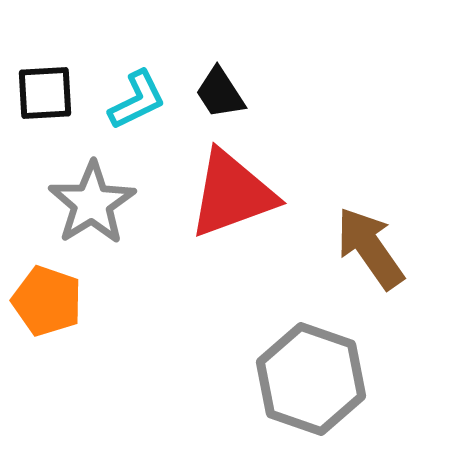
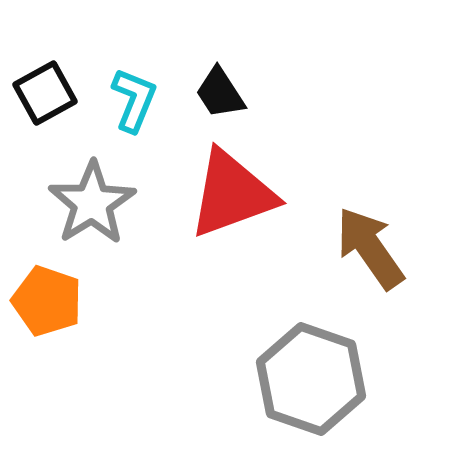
black square: rotated 26 degrees counterclockwise
cyan L-shape: moved 3 px left; rotated 42 degrees counterclockwise
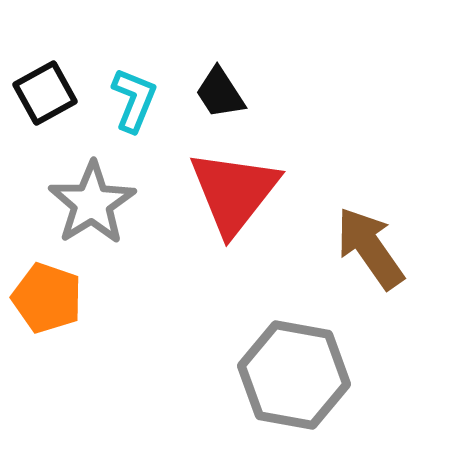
red triangle: moved 2 px right, 2 px up; rotated 32 degrees counterclockwise
orange pentagon: moved 3 px up
gray hexagon: moved 17 px left, 4 px up; rotated 9 degrees counterclockwise
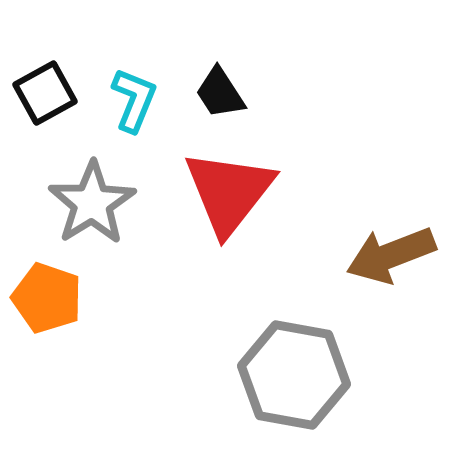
red triangle: moved 5 px left
brown arrow: moved 21 px right, 7 px down; rotated 76 degrees counterclockwise
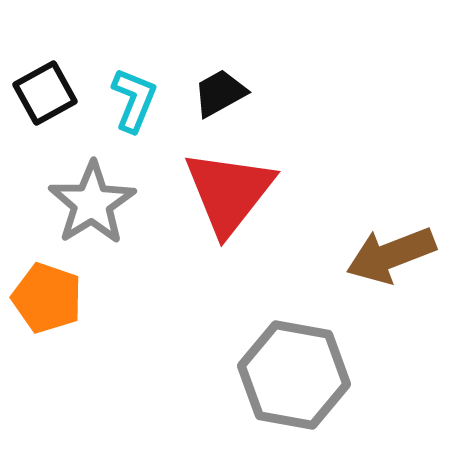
black trapezoid: rotated 94 degrees clockwise
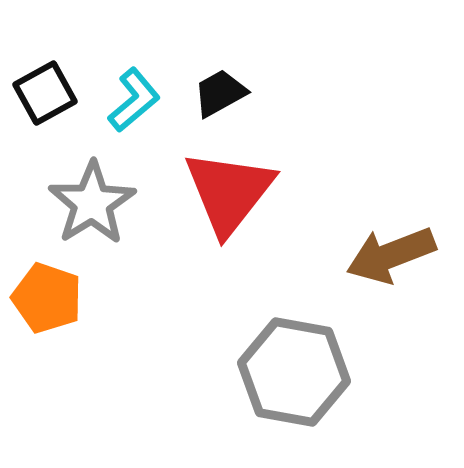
cyan L-shape: rotated 28 degrees clockwise
gray hexagon: moved 3 px up
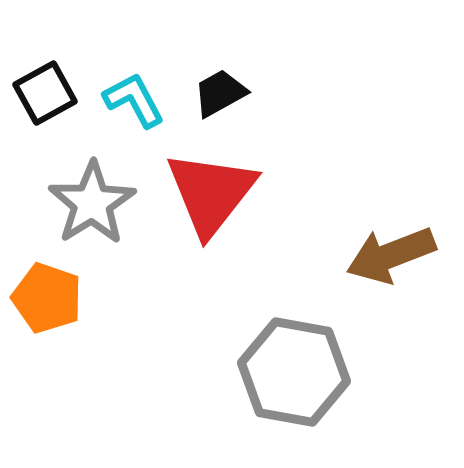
cyan L-shape: rotated 78 degrees counterclockwise
red triangle: moved 18 px left, 1 px down
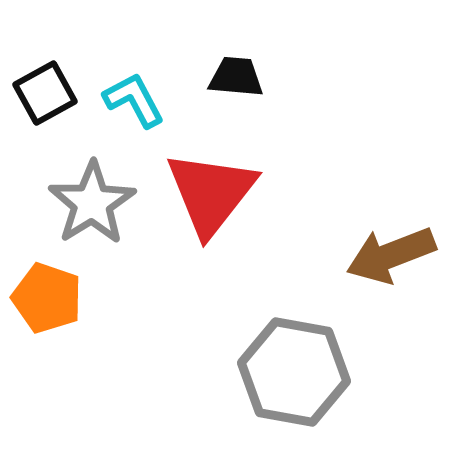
black trapezoid: moved 16 px right, 16 px up; rotated 34 degrees clockwise
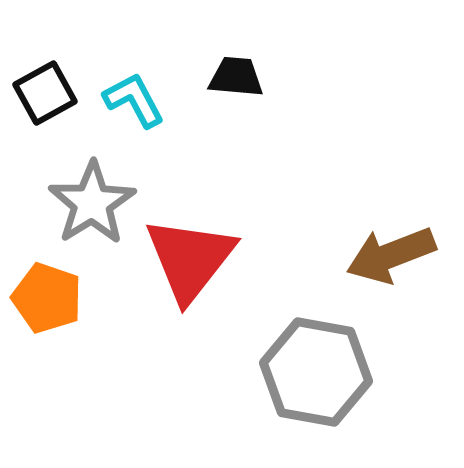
red triangle: moved 21 px left, 66 px down
gray hexagon: moved 22 px right
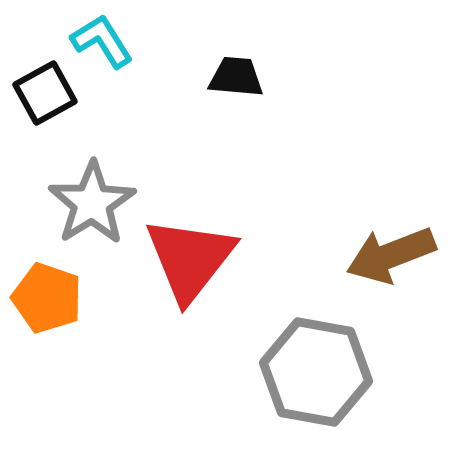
cyan L-shape: moved 32 px left, 59 px up; rotated 4 degrees counterclockwise
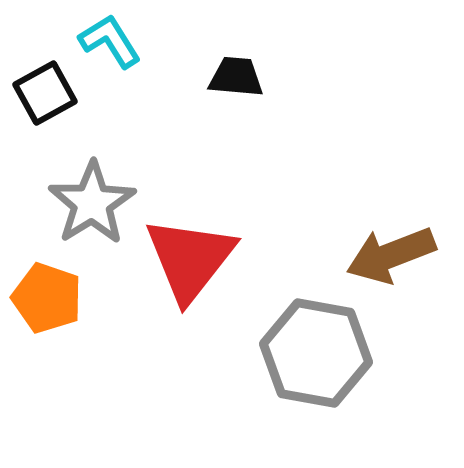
cyan L-shape: moved 8 px right
gray hexagon: moved 19 px up
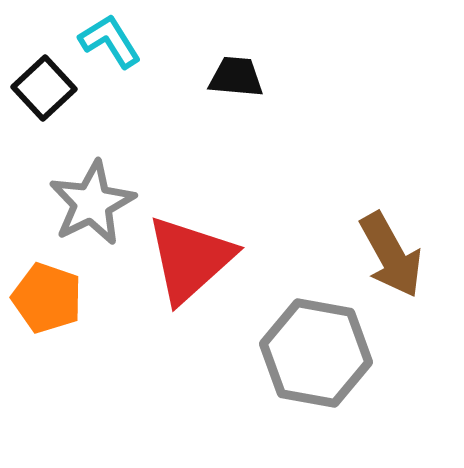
black square: moved 1 px left, 5 px up; rotated 14 degrees counterclockwise
gray star: rotated 6 degrees clockwise
brown arrow: rotated 98 degrees counterclockwise
red triangle: rotated 10 degrees clockwise
